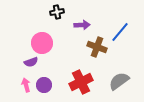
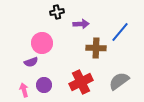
purple arrow: moved 1 px left, 1 px up
brown cross: moved 1 px left, 1 px down; rotated 18 degrees counterclockwise
pink arrow: moved 2 px left, 5 px down
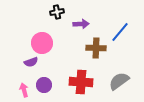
red cross: rotated 30 degrees clockwise
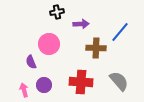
pink circle: moved 7 px right, 1 px down
purple semicircle: rotated 88 degrees clockwise
gray semicircle: rotated 85 degrees clockwise
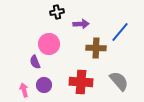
purple semicircle: moved 4 px right
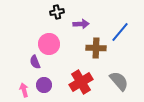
red cross: rotated 35 degrees counterclockwise
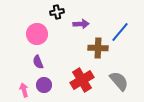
pink circle: moved 12 px left, 10 px up
brown cross: moved 2 px right
purple semicircle: moved 3 px right
red cross: moved 1 px right, 2 px up
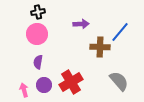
black cross: moved 19 px left
brown cross: moved 2 px right, 1 px up
purple semicircle: rotated 32 degrees clockwise
red cross: moved 11 px left, 2 px down
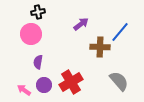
purple arrow: rotated 35 degrees counterclockwise
pink circle: moved 6 px left
pink arrow: rotated 40 degrees counterclockwise
